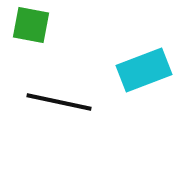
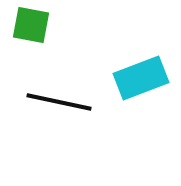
cyan rectangle: moved 3 px left, 8 px down
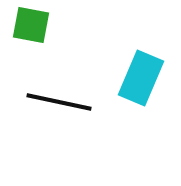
cyan rectangle: rotated 46 degrees counterclockwise
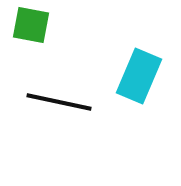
cyan rectangle: moved 2 px left, 2 px up
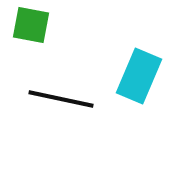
black line: moved 2 px right, 3 px up
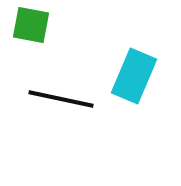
cyan rectangle: moved 5 px left
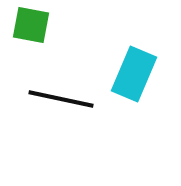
cyan rectangle: moved 2 px up
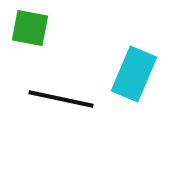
green square: moved 1 px left, 3 px down
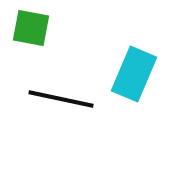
green square: moved 1 px right
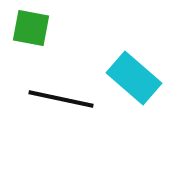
cyan rectangle: moved 4 px down; rotated 72 degrees counterclockwise
